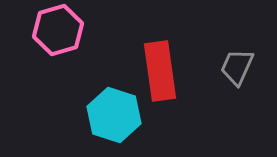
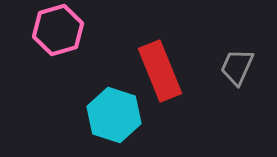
red rectangle: rotated 14 degrees counterclockwise
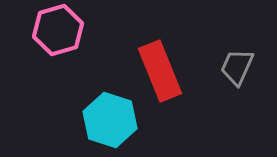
cyan hexagon: moved 4 px left, 5 px down
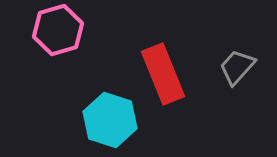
gray trapezoid: rotated 18 degrees clockwise
red rectangle: moved 3 px right, 3 px down
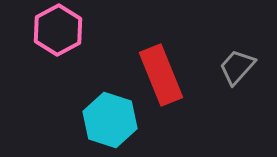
pink hexagon: rotated 12 degrees counterclockwise
red rectangle: moved 2 px left, 1 px down
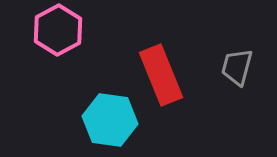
gray trapezoid: rotated 27 degrees counterclockwise
cyan hexagon: rotated 10 degrees counterclockwise
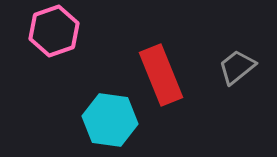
pink hexagon: moved 4 px left, 1 px down; rotated 9 degrees clockwise
gray trapezoid: rotated 36 degrees clockwise
